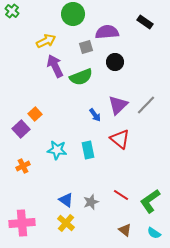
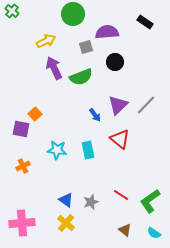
purple arrow: moved 1 px left, 2 px down
purple square: rotated 36 degrees counterclockwise
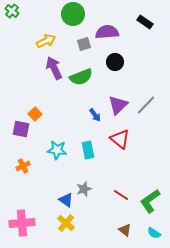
gray square: moved 2 px left, 3 px up
gray star: moved 7 px left, 13 px up
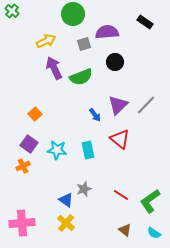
purple square: moved 8 px right, 15 px down; rotated 24 degrees clockwise
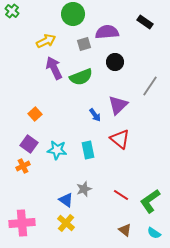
gray line: moved 4 px right, 19 px up; rotated 10 degrees counterclockwise
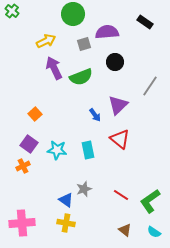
yellow cross: rotated 30 degrees counterclockwise
cyan semicircle: moved 1 px up
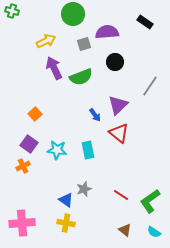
green cross: rotated 24 degrees counterclockwise
red triangle: moved 1 px left, 6 px up
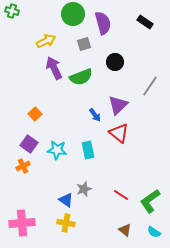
purple semicircle: moved 4 px left, 9 px up; rotated 80 degrees clockwise
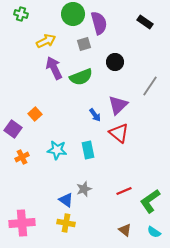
green cross: moved 9 px right, 3 px down
purple semicircle: moved 4 px left
purple square: moved 16 px left, 15 px up
orange cross: moved 1 px left, 9 px up
red line: moved 3 px right, 4 px up; rotated 56 degrees counterclockwise
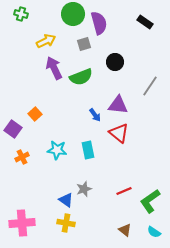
purple triangle: rotated 50 degrees clockwise
